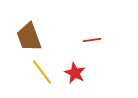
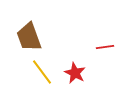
red line: moved 13 px right, 7 px down
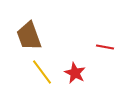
brown trapezoid: moved 1 px up
red line: rotated 18 degrees clockwise
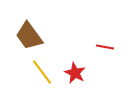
brown trapezoid: rotated 16 degrees counterclockwise
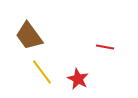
red star: moved 3 px right, 6 px down
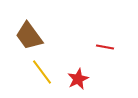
red star: rotated 20 degrees clockwise
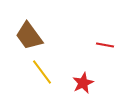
red line: moved 2 px up
red star: moved 5 px right, 4 px down
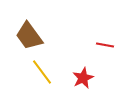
red star: moved 5 px up
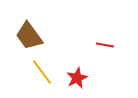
red star: moved 6 px left
